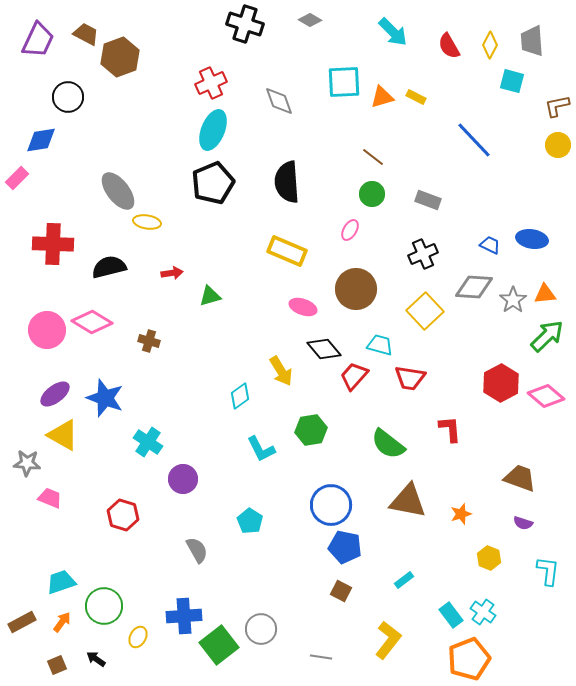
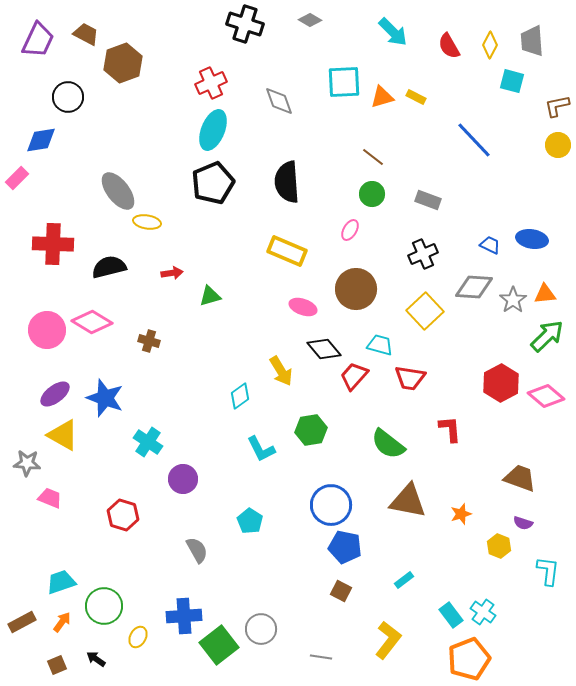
brown hexagon at (120, 57): moved 3 px right, 6 px down
yellow hexagon at (489, 558): moved 10 px right, 12 px up
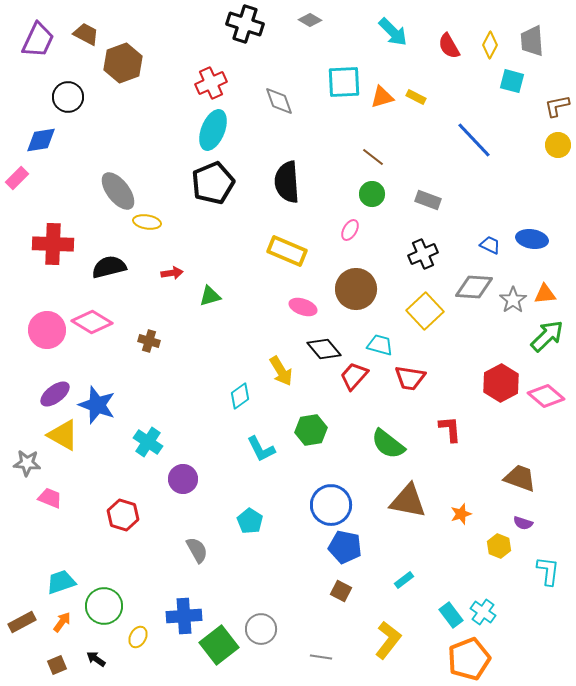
blue star at (105, 398): moved 8 px left, 7 px down
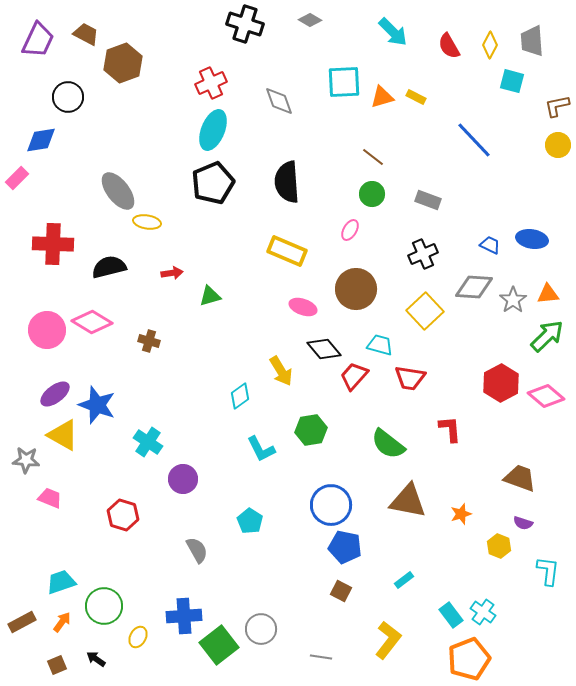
orange triangle at (545, 294): moved 3 px right
gray star at (27, 463): moved 1 px left, 3 px up
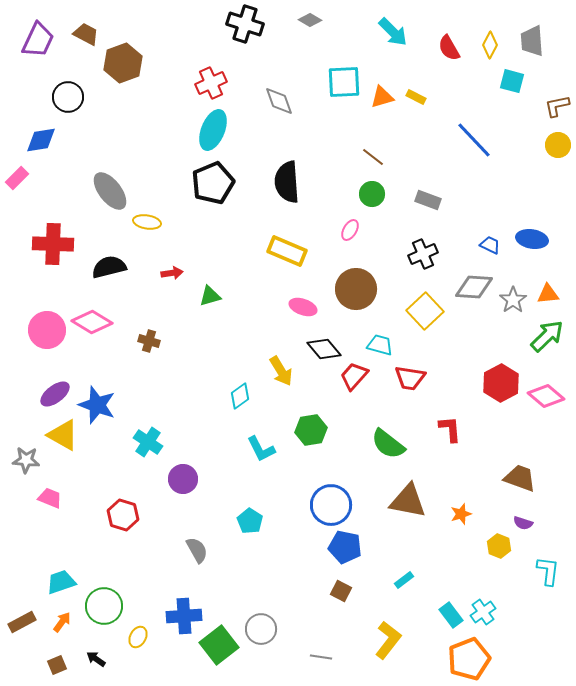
red semicircle at (449, 46): moved 2 px down
gray ellipse at (118, 191): moved 8 px left
cyan cross at (483, 612): rotated 20 degrees clockwise
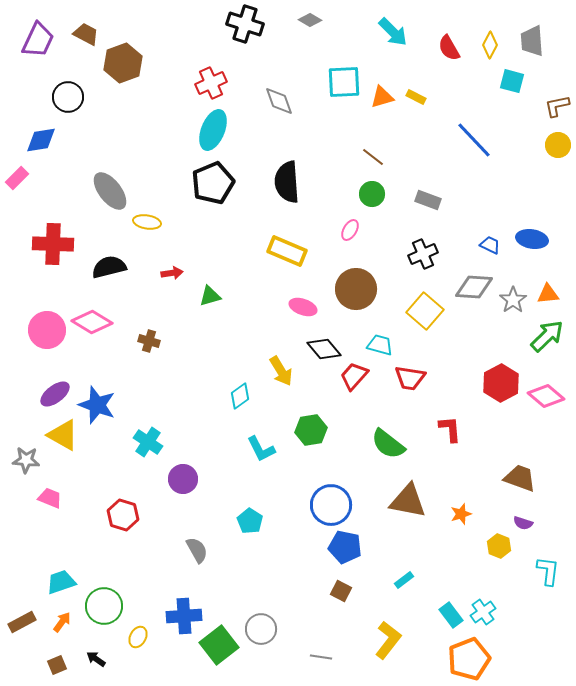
yellow square at (425, 311): rotated 6 degrees counterclockwise
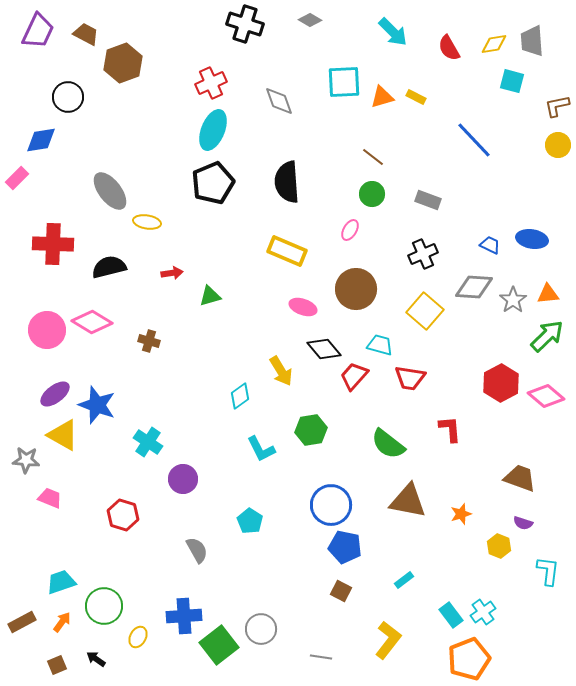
purple trapezoid at (38, 40): moved 9 px up
yellow diamond at (490, 45): moved 4 px right, 1 px up; rotated 52 degrees clockwise
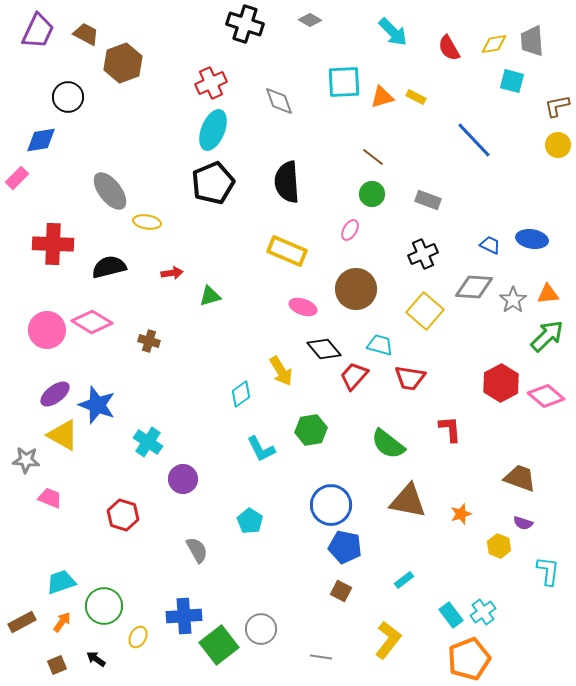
cyan diamond at (240, 396): moved 1 px right, 2 px up
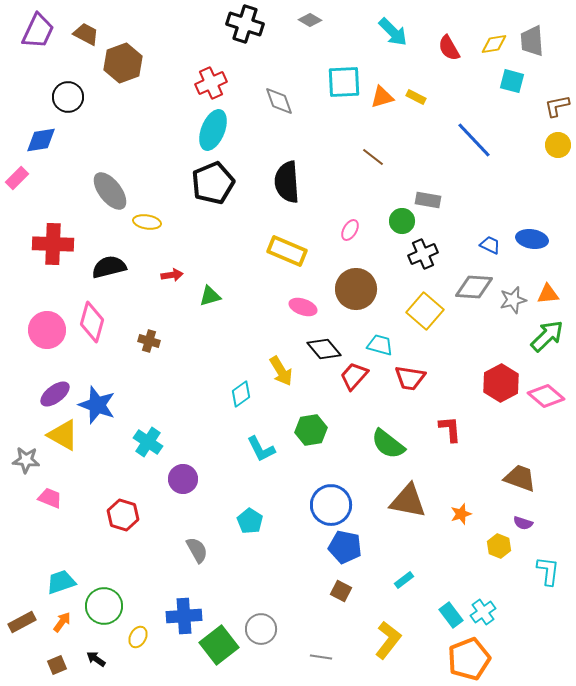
green circle at (372, 194): moved 30 px right, 27 px down
gray rectangle at (428, 200): rotated 10 degrees counterclockwise
red arrow at (172, 273): moved 2 px down
gray star at (513, 300): rotated 20 degrees clockwise
pink diamond at (92, 322): rotated 75 degrees clockwise
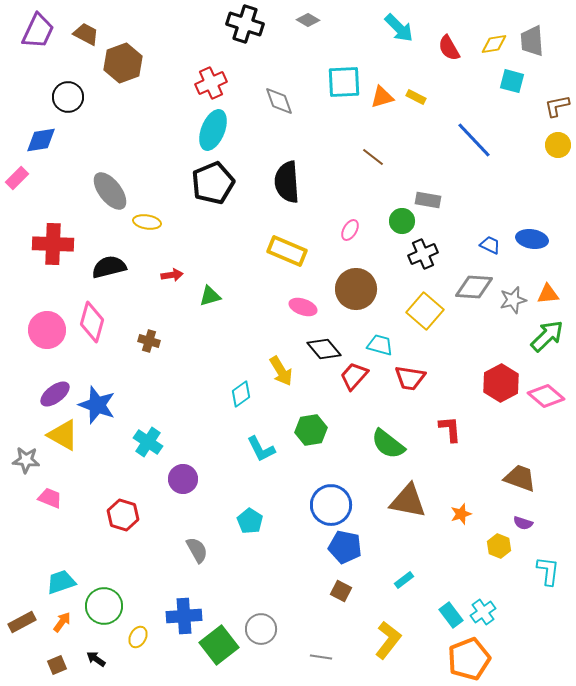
gray diamond at (310, 20): moved 2 px left
cyan arrow at (393, 32): moved 6 px right, 4 px up
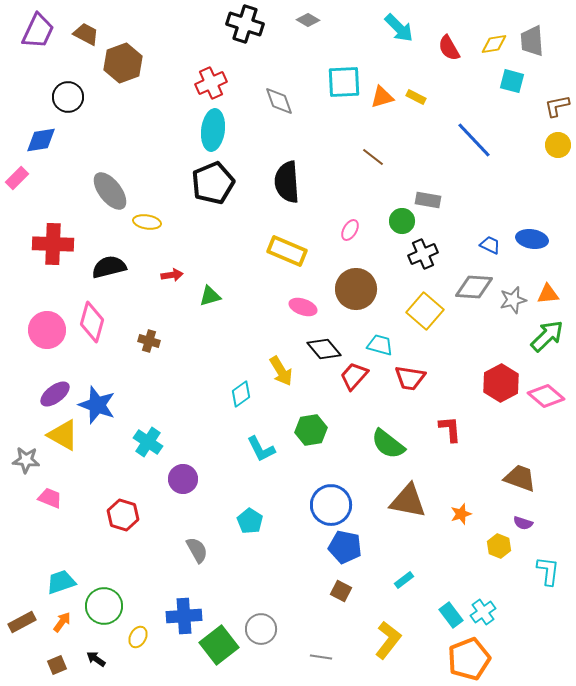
cyan ellipse at (213, 130): rotated 15 degrees counterclockwise
